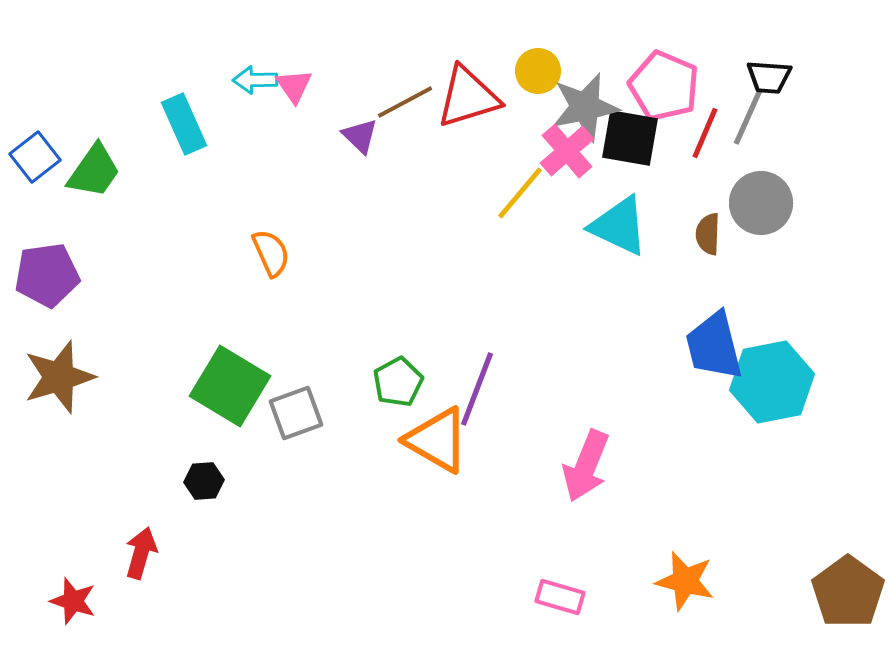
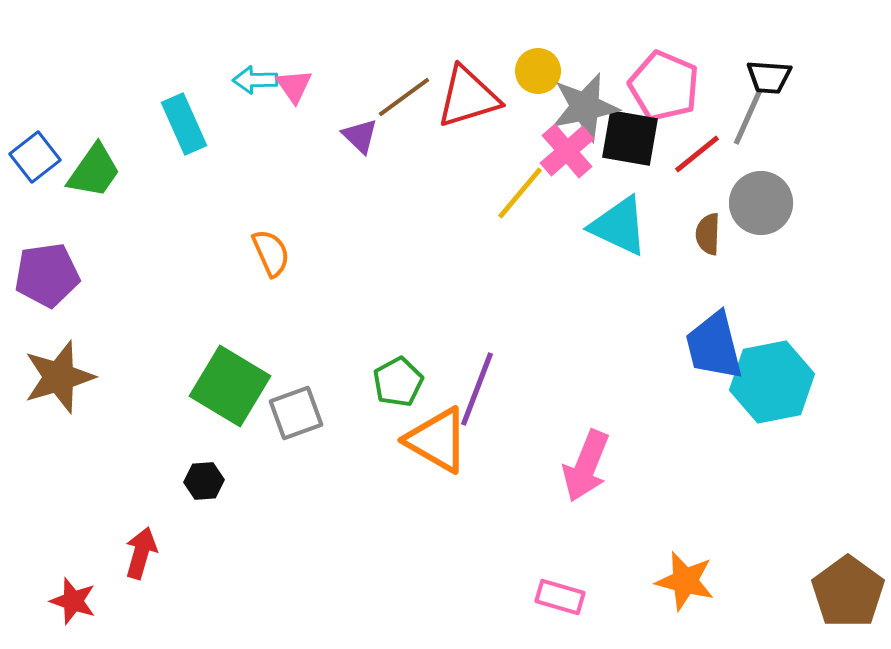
brown line: moved 1 px left, 5 px up; rotated 8 degrees counterclockwise
red line: moved 8 px left, 21 px down; rotated 28 degrees clockwise
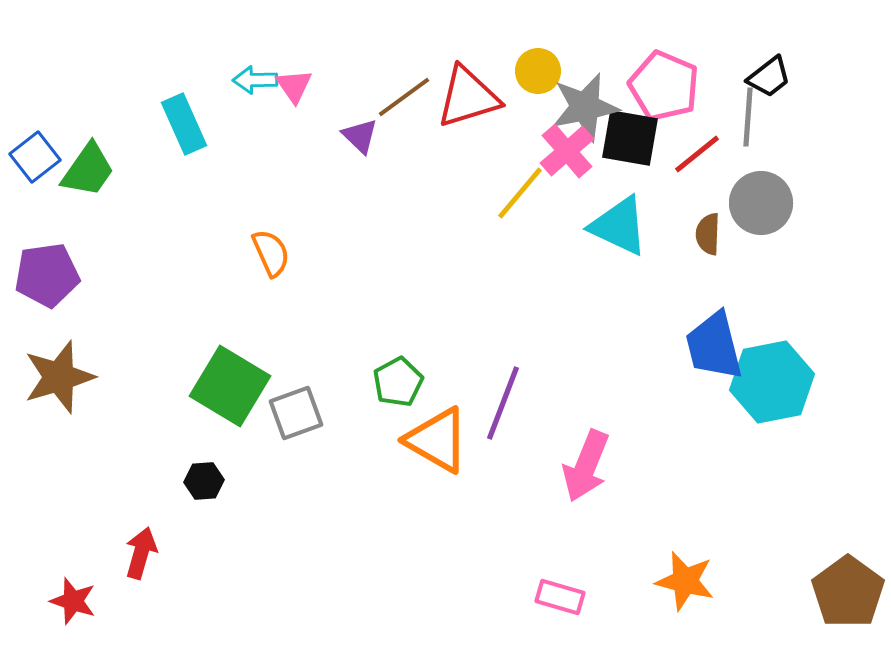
black trapezoid: rotated 42 degrees counterclockwise
gray line: rotated 20 degrees counterclockwise
green trapezoid: moved 6 px left, 1 px up
purple line: moved 26 px right, 14 px down
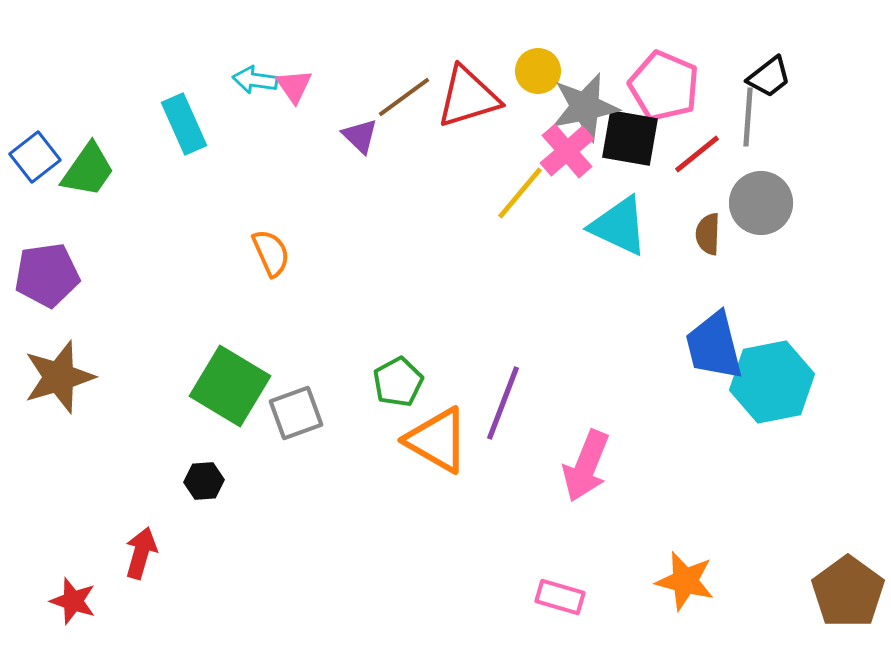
cyan arrow: rotated 9 degrees clockwise
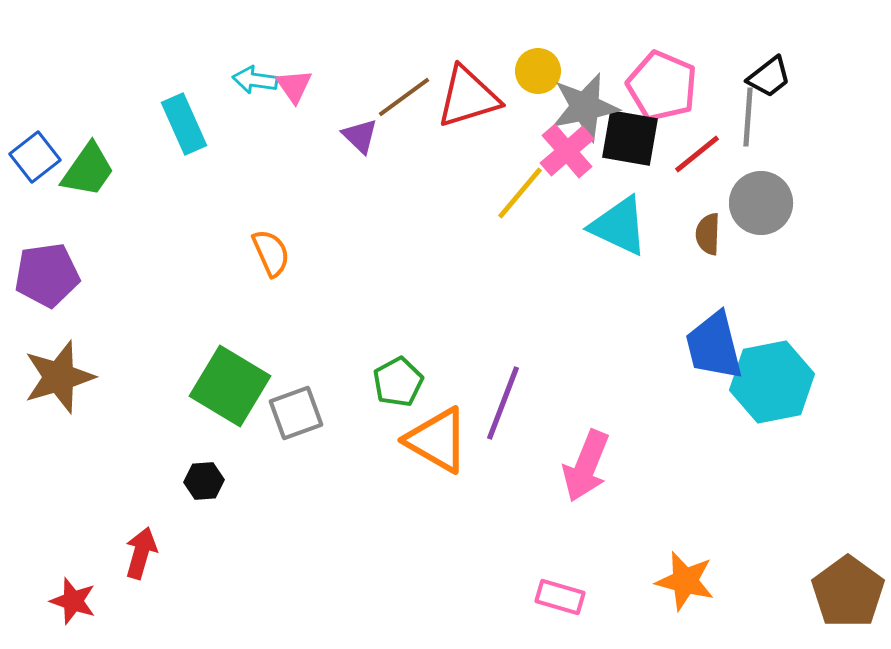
pink pentagon: moved 2 px left
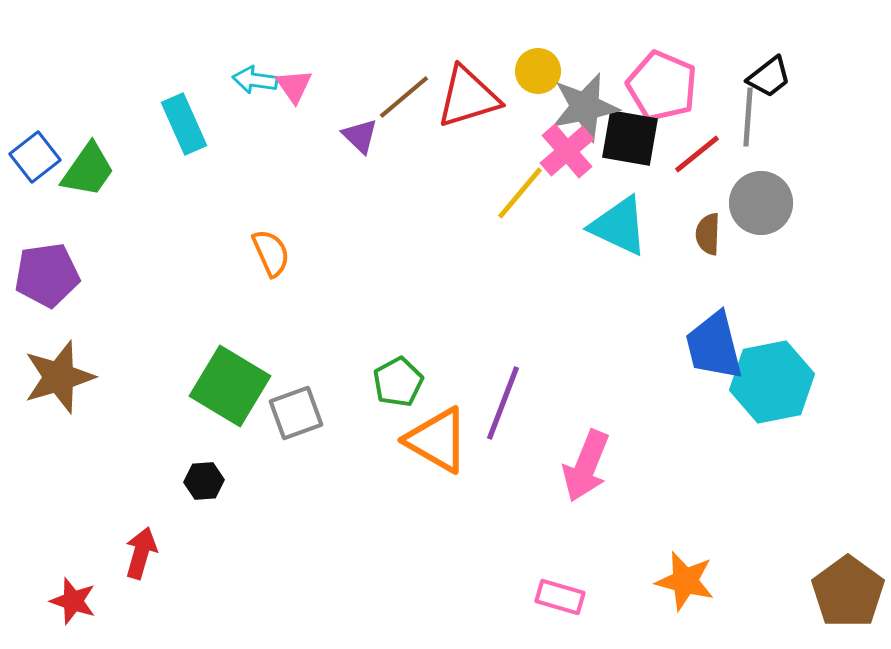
brown line: rotated 4 degrees counterclockwise
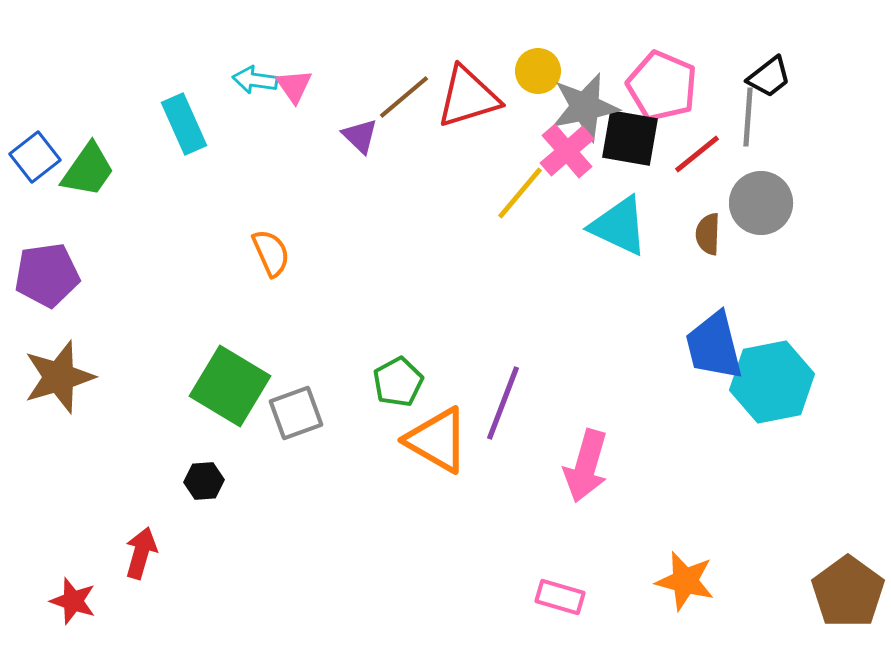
pink arrow: rotated 6 degrees counterclockwise
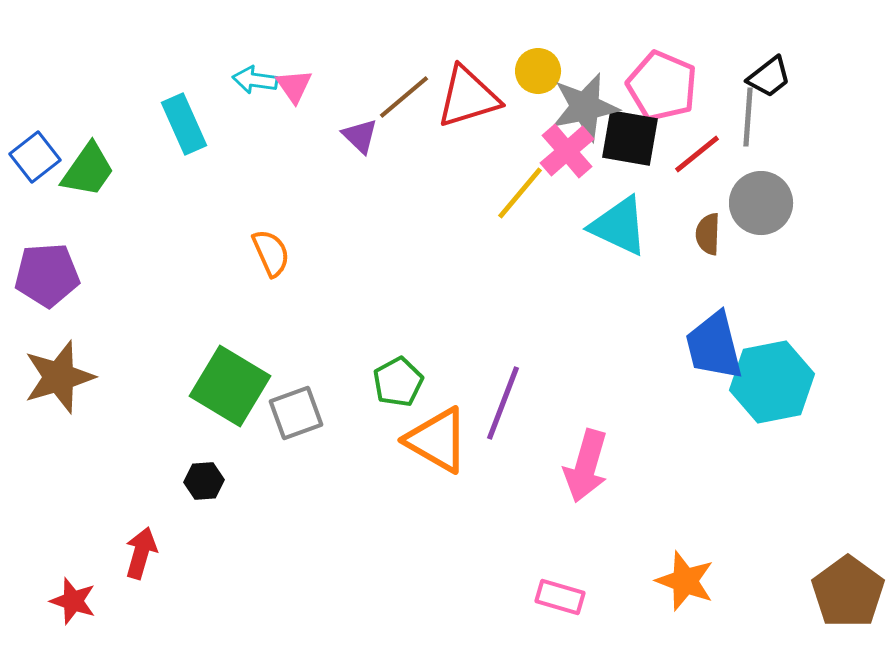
purple pentagon: rotated 4 degrees clockwise
orange star: rotated 6 degrees clockwise
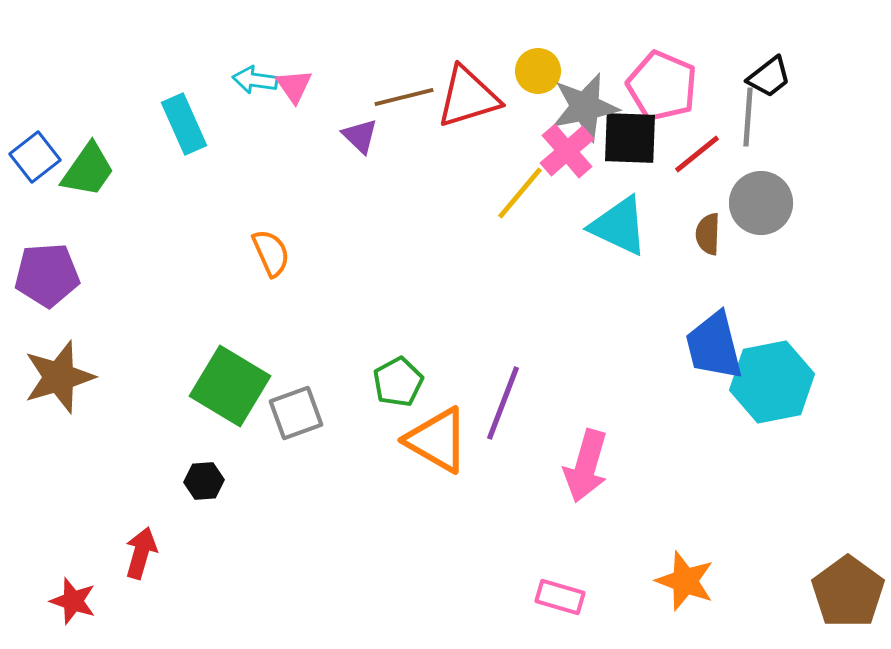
brown line: rotated 26 degrees clockwise
black square: rotated 8 degrees counterclockwise
